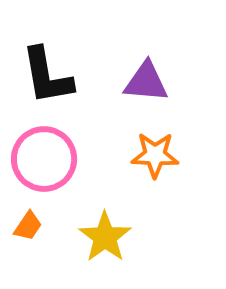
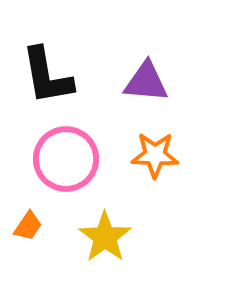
pink circle: moved 22 px right
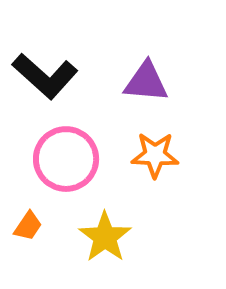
black L-shape: moved 2 px left; rotated 38 degrees counterclockwise
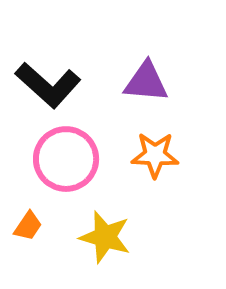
black L-shape: moved 3 px right, 9 px down
yellow star: rotated 20 degrees counterclockwise
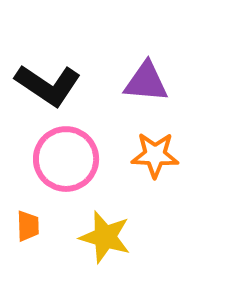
black L-shape: rotated 8 degrees counterclockwise
orange trapezoid: rotated 36 degrees counterclockwise
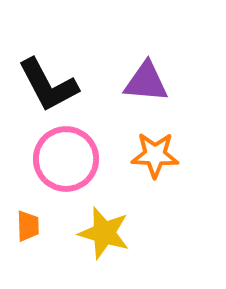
black L-shape: rotated 28 degrees clockwise
yellow star: moved 1 px left, 4 px up
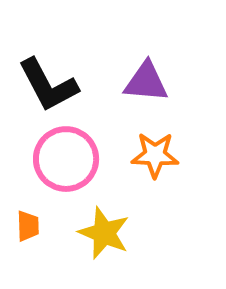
yellow star: rotated 6 degrees clockwise
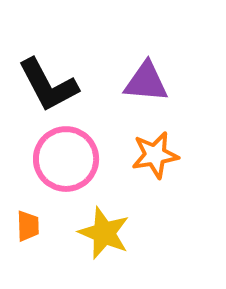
orange star: rotated 12 degrees counterclockwise
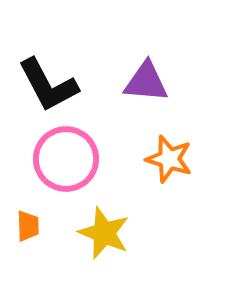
orange star: moved 14 px right, 4 px down; rotated 27 degrees clockwise
